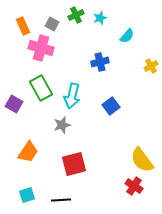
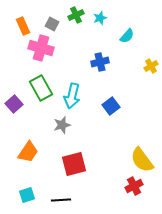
purple square: rotated 18 degrees clockwise
red cross: rotated 30 degrees clockwise
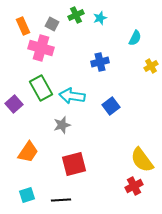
cyan semicircle: moved 8 px right, 2 px down; rotated 14 degrees counterclockwise
cyan arrow: rotated 85 degrees clockwise
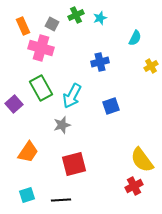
cyan arrow: rotated 70 degrees counterclockwise
blue square: rotated 18 degrees clockwise
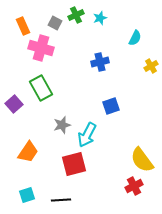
gray square: moved 3 px right, 1 px up
cyan arrow: moved 15 px right, 39 px down
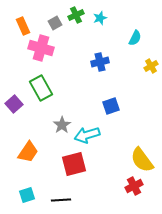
gray square: rotated 32 degrees clockwise
gray star: rotated 18 degrees counterclockwise
cyan arrow: rotated 45 degrees clockwise
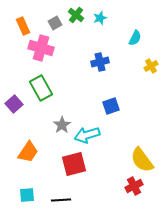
green cross: rotated 28 degrees counterclockwise
cyan square: rotated 14 degrees clockwise
